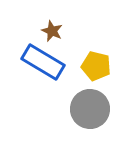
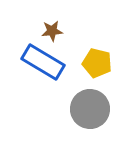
brown star: rotated 30 degrees counterclockwise
yellow pentagon: moved 1 px right, 3 px up
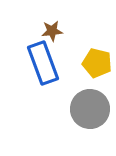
blue rectangle: moved 1 px down; rotated 39 degrees clockwise
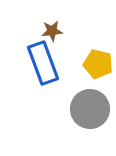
yellow pentagon: moved 1 px right, 1 px down
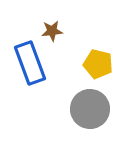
blue rectangle: moved 13 px left
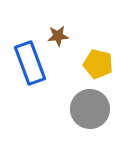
brown star: moved 6 px right, 5 px down
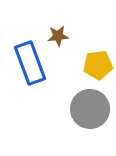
yellow pentagon: moved 1 px down; rotated 20 degrees counterclockwise
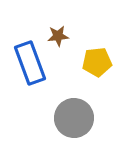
yellow pentagon: moved 1 px left, 3 px up
gray circle: moved 16 px left, 9 px down
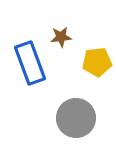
brown star: moved 3 px right, 1 px down
gray circle: moved 2 px right
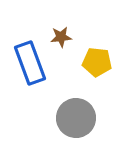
yellow pentagon: rotated 12 degrees clockwise
